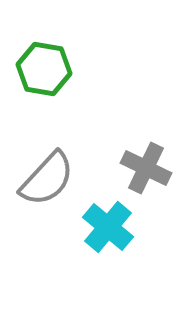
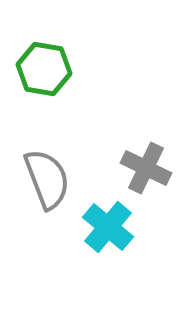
gray semicircle: rotated 64 degrees counterclockwise
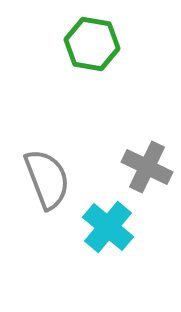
green hexagon: moved 48 px right, 25 px up
gray cross: moved 1 px right, 1 px up
